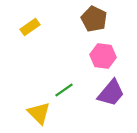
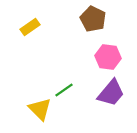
brown pentagon: moved 1 px left
pink hexagon: moved 5 px right, 1 px down
yellow triangle: moved 1 px right, 4 px up
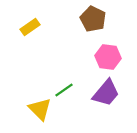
purple trapezoid: moved 5 px left
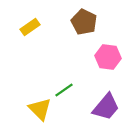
brown pentagon: moved 9 px left, 3 px down
purple trapezoid: moved 14 px down
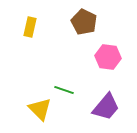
yellow rectangle: rotated 42 degrees counterclockwise
green line: rotated 54 degrees clockwise
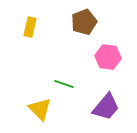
brown pentagon: rotated 25 degrees clockwise
green line: moved 6 px up
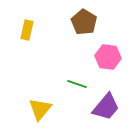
brown pentagon: rotated 20 degrees counterclockwise
yellow rectangle: moved 3 px left, 3 px down
green line: moved 13 px right
yellow triangle: rotated 25 degrees clockwise
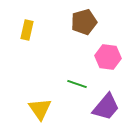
brown pentagon: rotated 25 degrees clockwise
yellow triangle: rotated 15 degrees counterclockwise
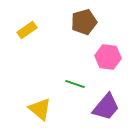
yellow rectangle: rotated 42 degrees clockwise
green line: moved 2 px left
yellow triangle: rotated 15 degrees counterclockwise
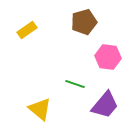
purple trapezoid: moved 1 px left, 2 px up
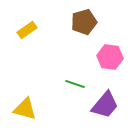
pink hexagon: moved 2 px right
yellow triangle: moved 15 px left; rotated 25 degrees counterclockwise
